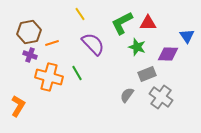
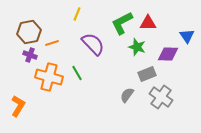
yellow line: moved 3 px left; rotated 56 degrees clockwise
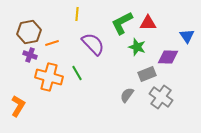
yellow line: rotated 16 degrees counterclockwise
purple diamond: moved 3 px down
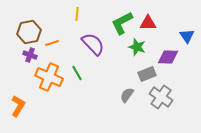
orange cross: rotated 8 degrees clockwise
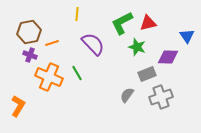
red triangle: rotated 12 degrees counterclockwise
gray cross: rotated 35 degrees clockwise
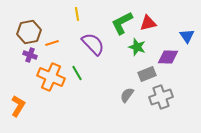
yellow line: rotated 16 degrees counterclockwise
orange cross: moved 2 px right
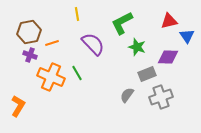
red triangle: moved 21 px right, 2 px up
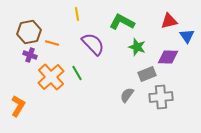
green L-shape: moved 1 px up; rotated 55 degrees clockwise
orange line: rotated 32 degrees clockwise
orange cross: rotated 24 degrees clockwise
gray cross: rotated 15 degrees clockwise
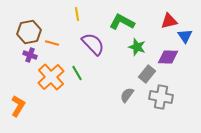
blue triangle: moved 2 px left
gray rectangle: rotated 30 degrees counterclockwise
gray cross: rotated 15 degrees clockwise
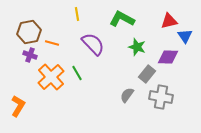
green L-shape: moved 3 px up
